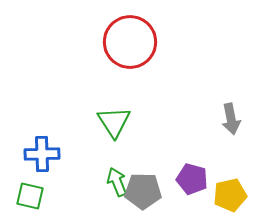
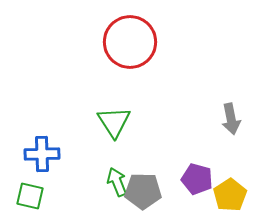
purple pentagon: moved 5 px right
yellow pentagon: rotated 20 degrees counterclockwise
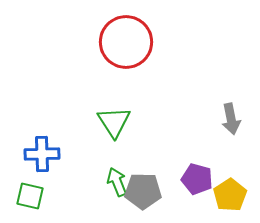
red circle: moved 4 px left
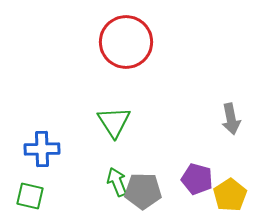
blue cross: moved 5 px up
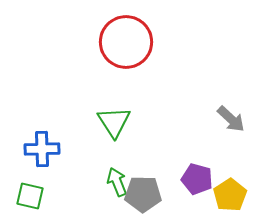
gray arrow: rotated 36 degrees counterclockwise
gray pentagon: moved 3 px down
